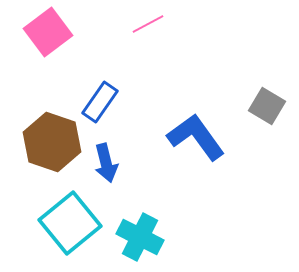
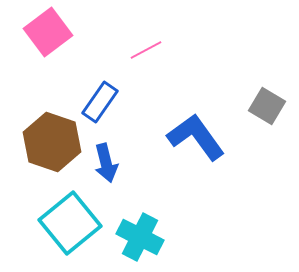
pink line: moved 2 px left, 26 px down
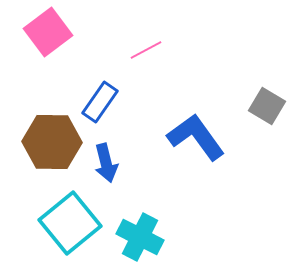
brown hexagon: rotated 18 degrees counterclockwise
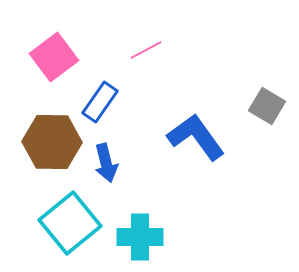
pink square: moved 6 px right, 25 px down
cyan cross: rotated 27 degrees counterclockwise
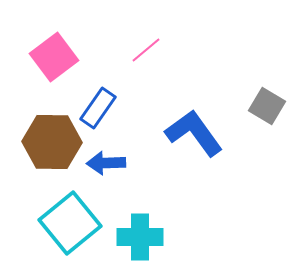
pink line: rotated 12 degrees counterclockwise
blue rectangle: moved 2 px left, 6 px down
blue L-shape: moved 2 px left, 4 px up
blue arrow: rotated 102 degrees clockwise
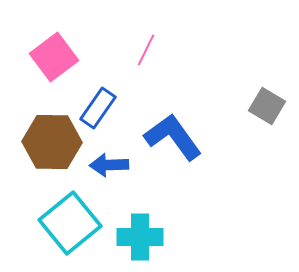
pink line: rotated 24 degrees counterclockwise
blue L-shape: moved 21 px left, 4 px down
blue arrow: moved 3 px right, 2 px down
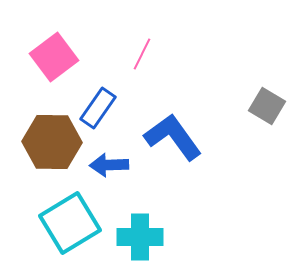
pink line: moved 4 px left, 4 px down
cyan square: rotated 8 degrees clockwise
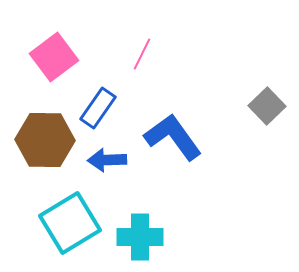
gray square: rotated 15 degrees clockwise
brown hexagon: moved 7 px left, 2 px up
blue arrow: moved 2 px left, 5 px up
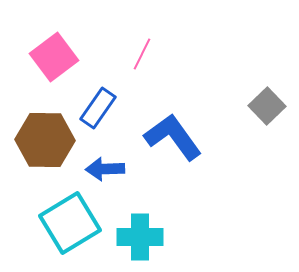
blue arrow: moved 2 px left, 9 px down
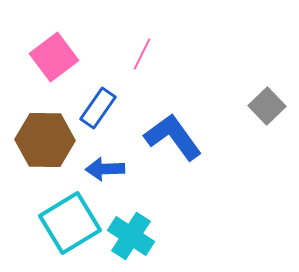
cyan cross: moved 9 px left, 1 px up; rotated 33 degrees clockwise
